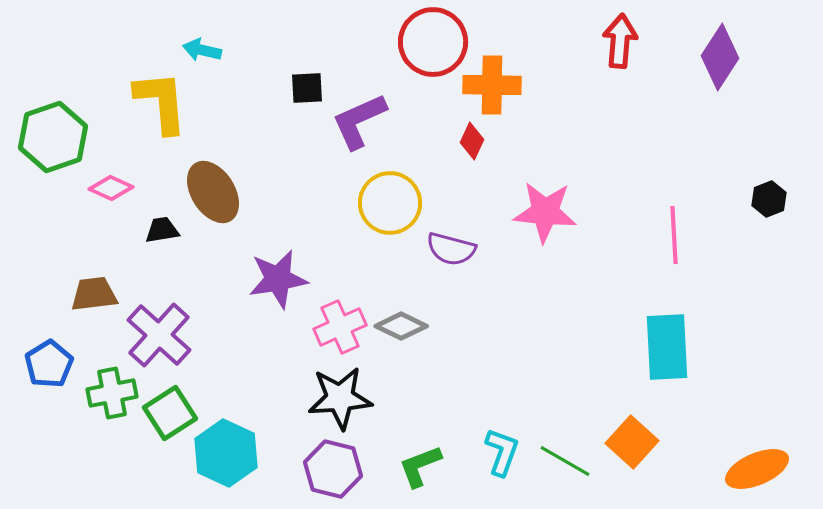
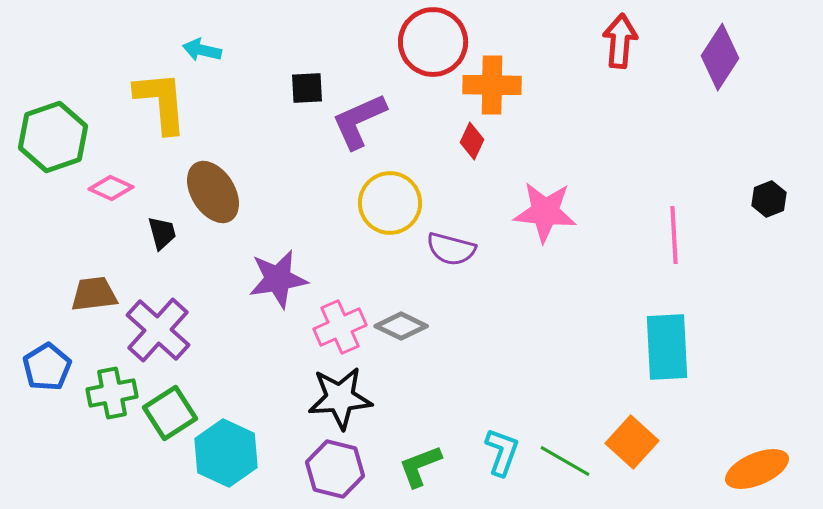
black trapezoid: moved 3 px down; rotated 84 degrees clockwise
purple cross: moved 1 px left, 5 px up
blue pentagon: moved 2 px left, 3 px down
purple hexagon: moved 2 px right
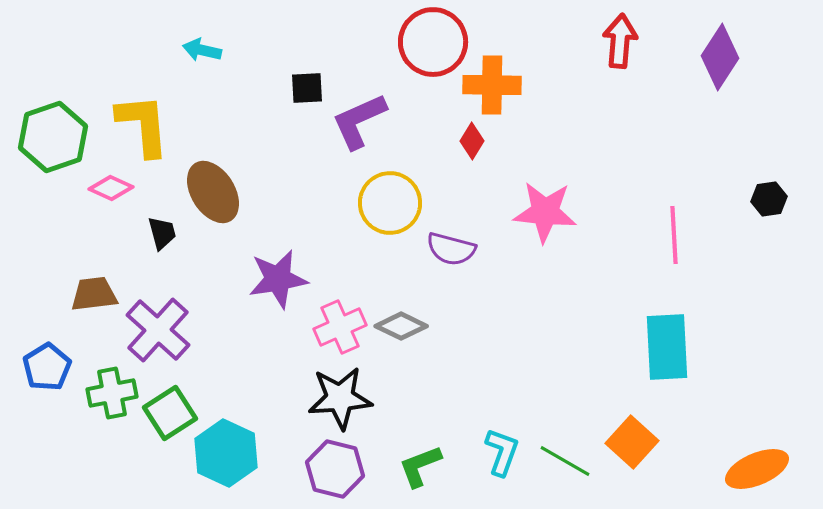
yellow L-shape: moved 18 px left, 23 px down
red diamond: rotated 6 degrees clockwise
black hexagon: rotated 12 degrees clockwise
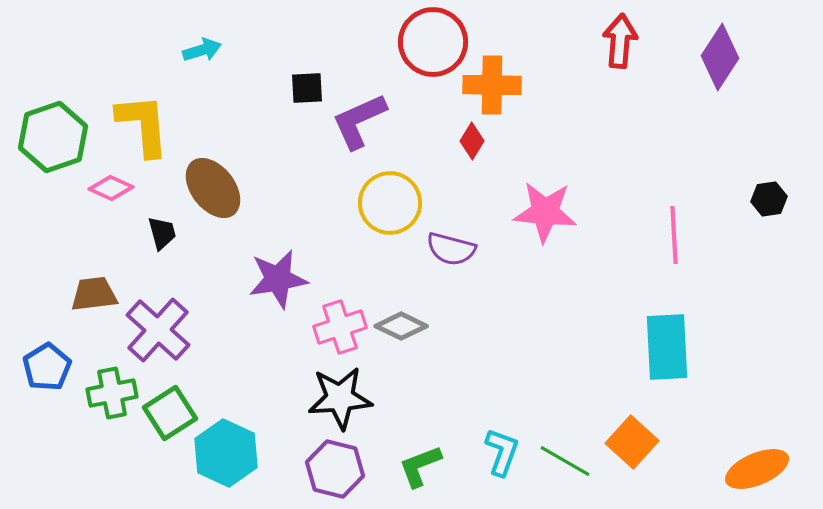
cyan arrow: rotated 150 degrees clockwise
brown ellipse: moved 4 px up; rotated 6 degrees counterclockwise
pink cross: rotated 6 degrees clockwise
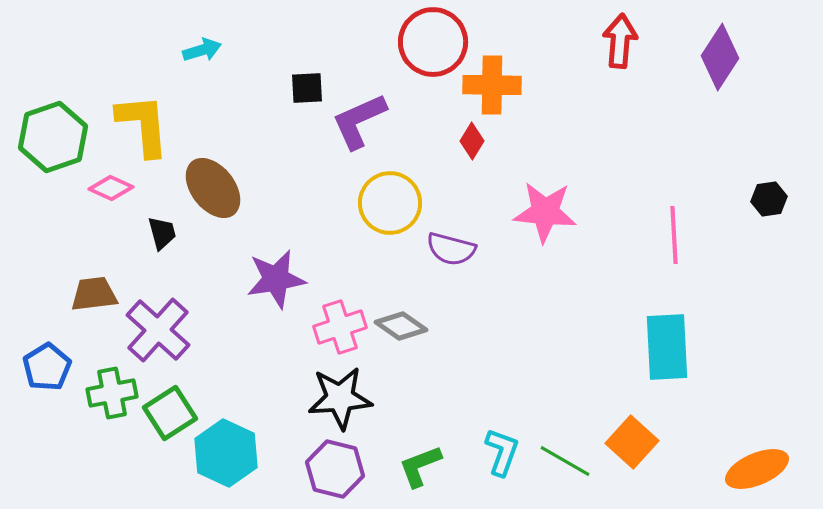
purple star: moved 2 px left
gray diamond: rotated 9 degrees clockwise
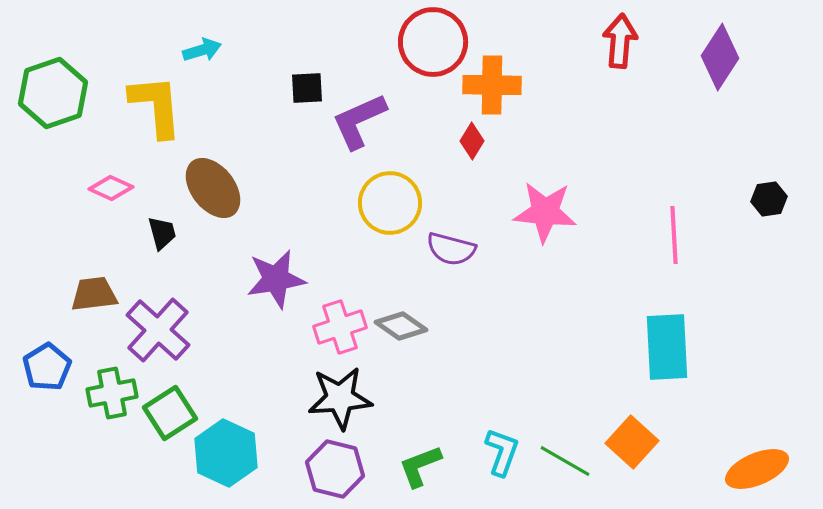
yellow L-shape: moved 13 px right, 19 px up
green hexagon: moved 44 px up
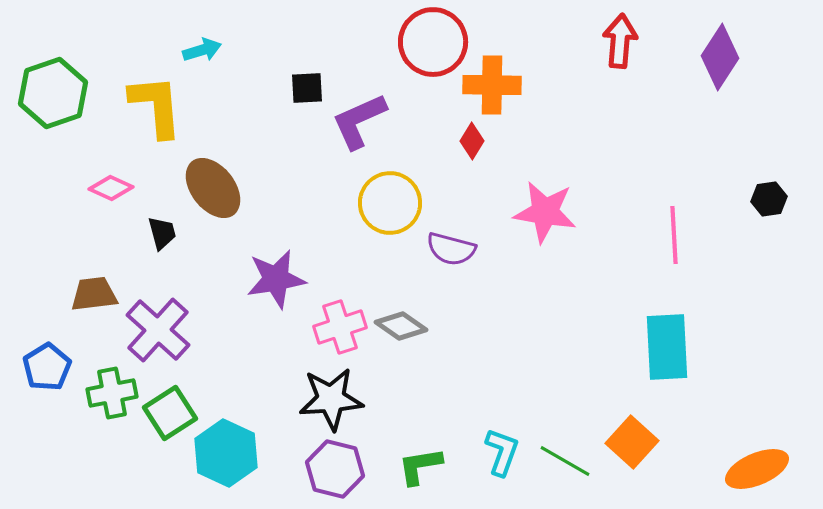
pink star: rotated 4 degrees clockwise
black star: moved 9 px left, 1 px down
green L-shape: rotated 12 degrees clockwise
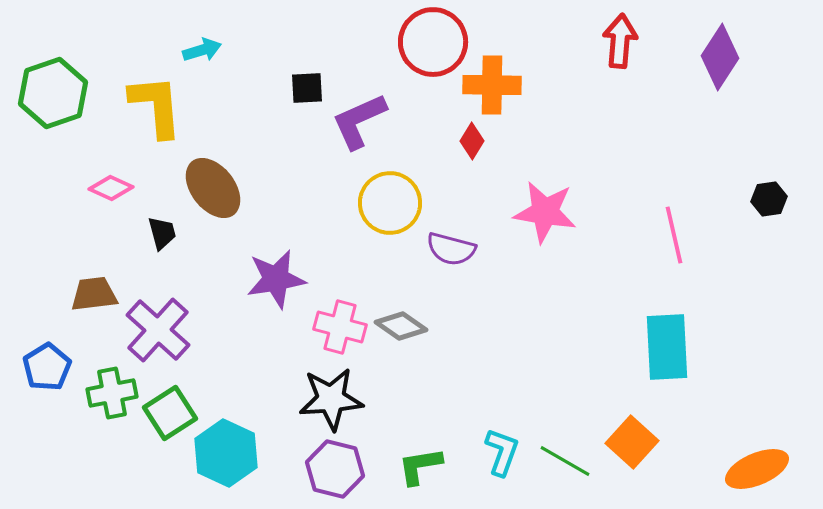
pink line: rotated 10 degrees counterclockwise
pink cross: rotated 33 degrees clockwise
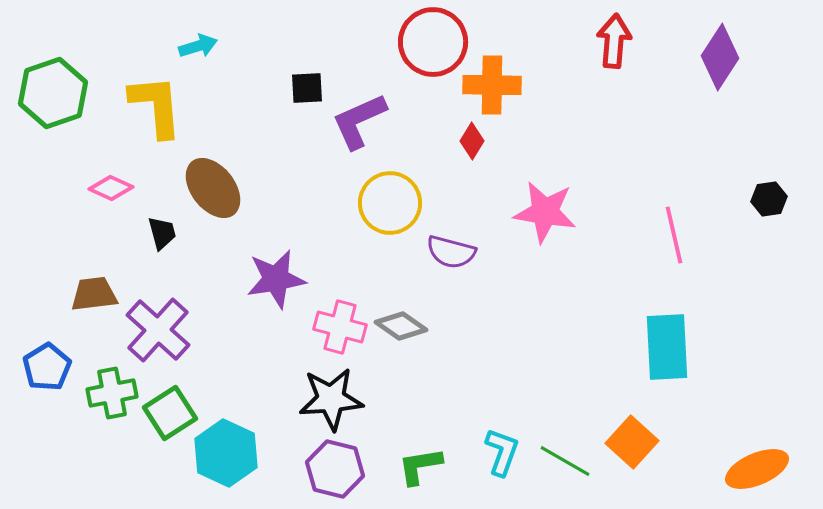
red arrow: moved 6 px left
cyan arrow: moved 4 px left, 4 px up
purple semicircle: moved 3 px down
